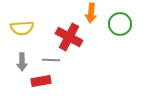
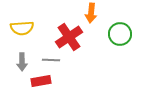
green circle: moved 10 px down
red cross: rotated 28 degrees clockwise
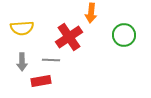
green circle: moved 4 px right, 1 px down
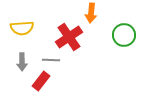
red rectangle: rotated 42 degrees counterclockwise
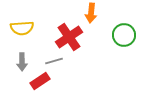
gray line: moved 3 px right, 1 px down; rotated 18 degrees counterclockwise
red rectangle: moved 1 px left; rotated 18 degrees clockwise
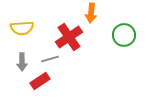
gray line: moved 4 px left, 2 px up
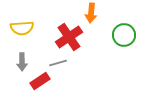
gray line: moved 8 px right, 4 px down
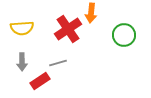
red cross: moved 1 px left, 8 px up
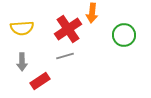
orange arrow: moved 1 px right
gray line: moved 7 px right, 7 px up
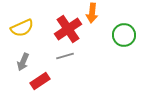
yellow semicircle: rotated 20 degrees counterclockwise
gray arrow: moved 1 px right; rotated 24 degrees clockwise
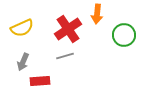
orange arrow: moved 5 px right, 1 px down
red rectangle: rotated 30 degrees clockwise
